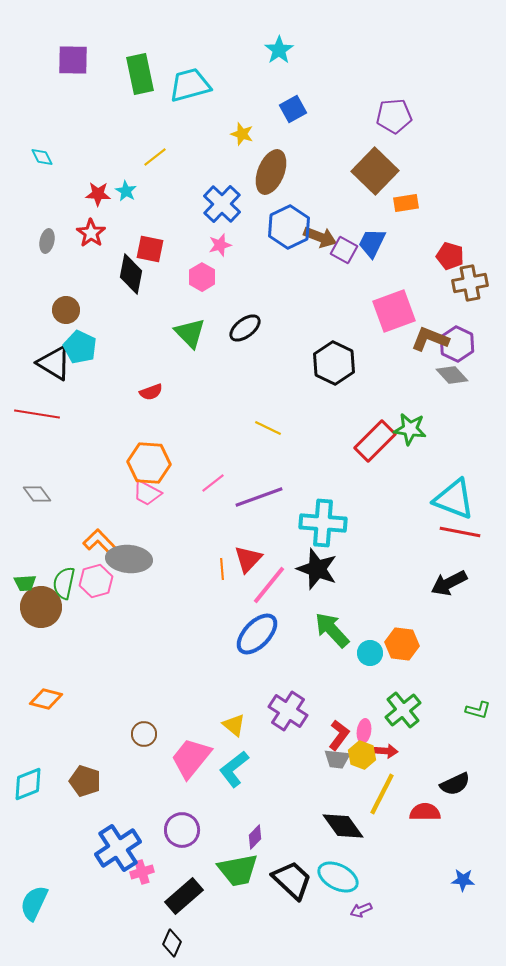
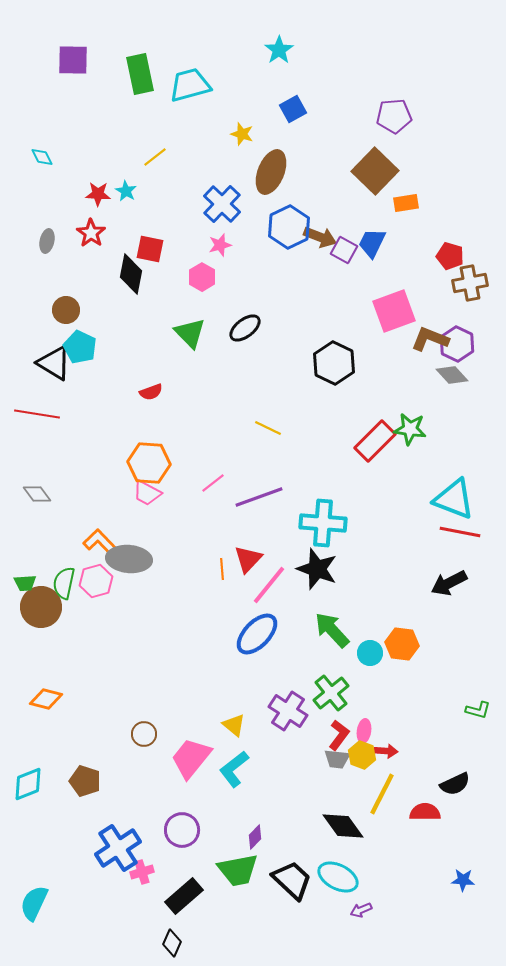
green cross at (403, 710): moved 72 px left, 17 px up
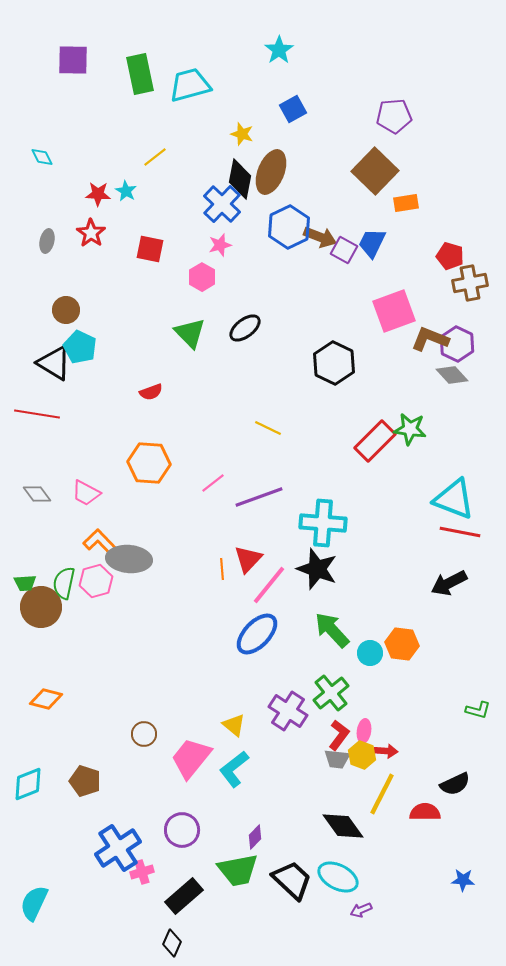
black diamond at (131, 274): moved 109 px right, 95 px up
pink trapezoid at (147, 493): moved 61 px left
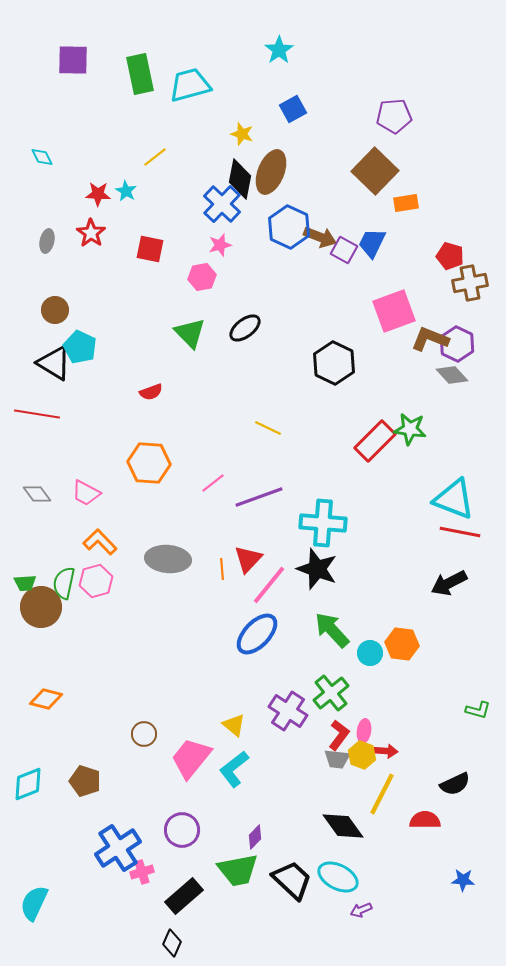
blue hexagon at (289, 227): rotated 9 degrees counterclockwise
pink hexagon at (202, 277): rotated 20 degrees clockwise
brown circle at (66, 310): moved 11 px left
gray ellipse at (129, 559): moved 39 px right
red semicircle at (425, 812): moved 8 px down
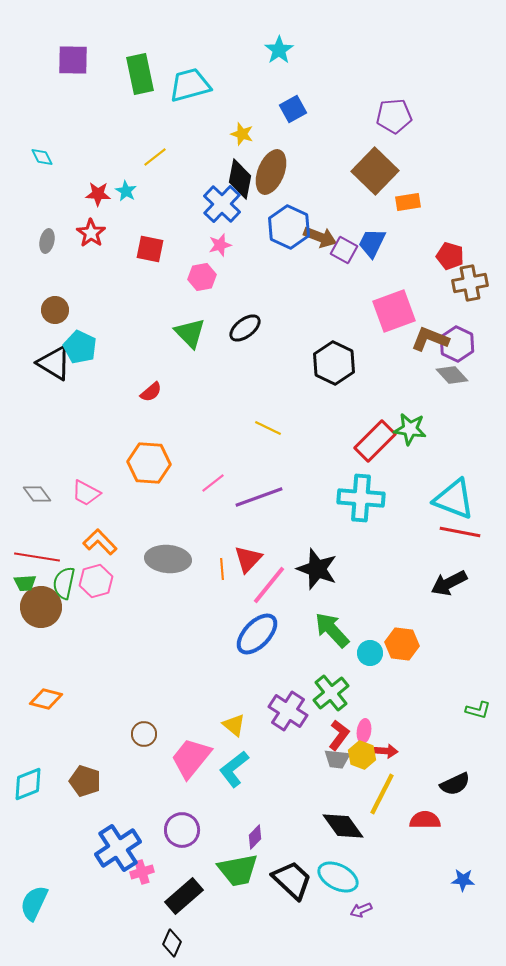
orange rectangle at (406, 203): moved 2 px right, 1 px up
red semicircle at (151, 392): rotated 20 degrees counterclockwise
red line at (37, 414): moved 143 px down
cyan cross at (323, 523): moved 38 px right, 25 px up
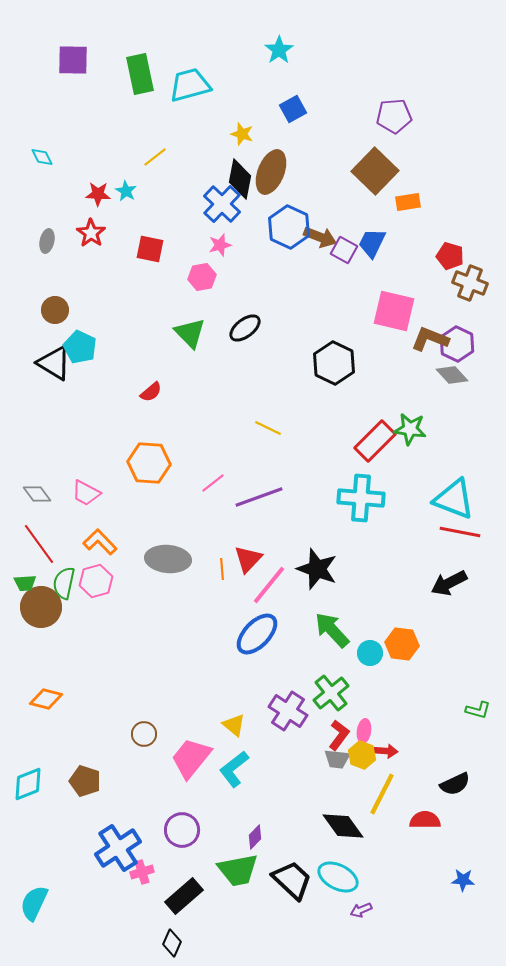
brown cross at (470, 283): rotated 32 degrees clockwise
pink square at (394, 311): rotated 33 degrees clockwise
red line at (37, 557): moved 2 px right, 13 px up; rotated 45 degrees clockwise
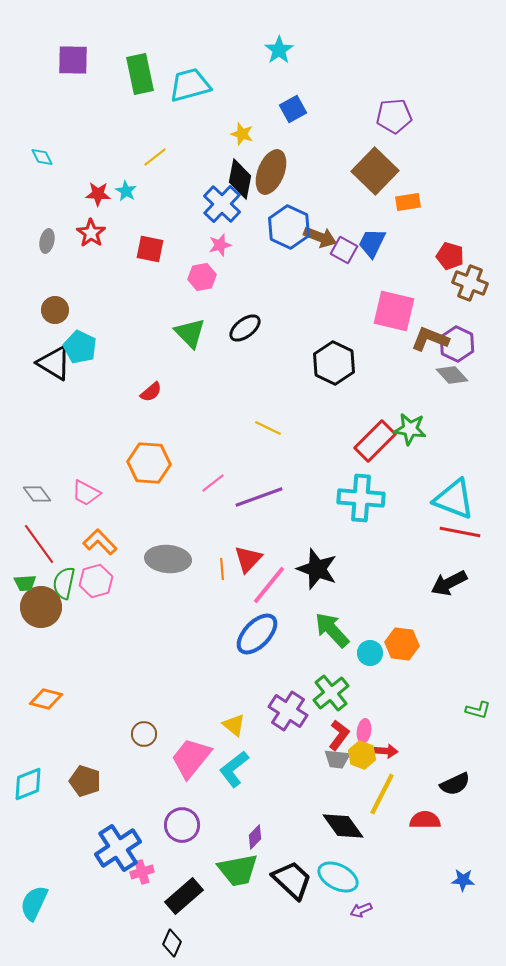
purple circle at (182, 830): moved 5 px up
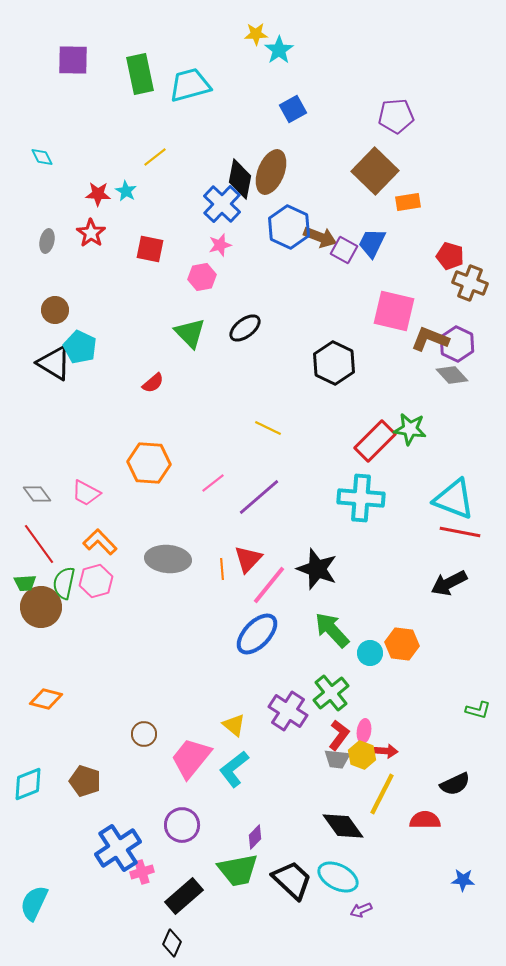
purple pentagon at (394, 116): moved 2 px right
yellow star at (242, 134): moved 14 px right, 100 px up; rotated 20 degrees counterclockwise
red semicircle at (151, 392): moved 2 px right, 9 px up
purple line at (259, 497): rotated 21 degrees counterclockwise
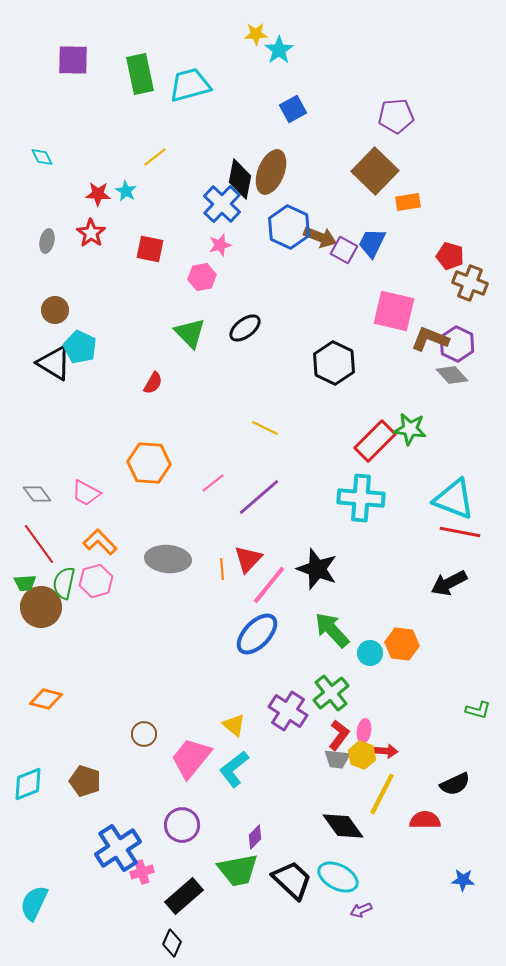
red semicircle at (153, 383): rotated 20 degrees counterclockwise
yellow line at (268, 428): moved 3 px left
